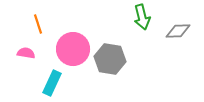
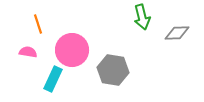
gray diamond: moved 1 px left, 2 px down
pink circle: moved 1 px left, 1 px down
pink semicircle: moved 2 px right, 1 px up
gray hexagon: moved 3 px right, 11 px down
cyan rectangle: moved 1 px right, 4 px up
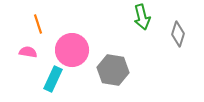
gray diamond: moved 1 px right, 1 px down; rotated 70 degrees counterclockwise
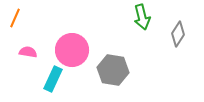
orange line: moved 23 px left, 6 px up; rotated 42 degrees clockwise
gray diamond: rotated 15 degrees clockwise
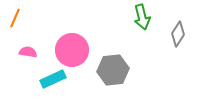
gray hexagon: rotated 16 degrees counterclockwise
cyan rectangle: rotated 40 degrees clockwise
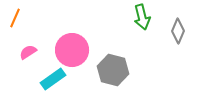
gray diamond: moved 3 px up; rotated 10 degrees counterclockwise
pink semicircle: rotated 42 degrees counterclockwise
gray hexagon: rotated 20 degrees clockwise
cyan rectangle: rotated 10 degrees counterclockwise
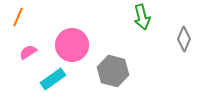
orange line: moved 3 px right, 1 px up
gray diamond: moved 6 px right, 8 px down
pink circle: moved 5 px up
gray hexagon: moved 1 px down
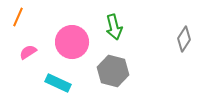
green arrow: moved 28 px left, 10 px down
gray diamond: rotated 10 degrees clockwise
pink circle: moved 3 px up
cyan rectangle: moved 5 px right, 4 px down; rotated 60 degrees clockwise
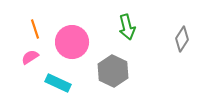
orange line: moved 17 px right, 12 px down; rotated 42 degrees counterclockwise
green arrow: moved 13 px right
gray diamond: moved 2 px left
pink semicircle: moved 2 px right, 5 px down
gray hexagon: rotated 12 degrees clockwise
